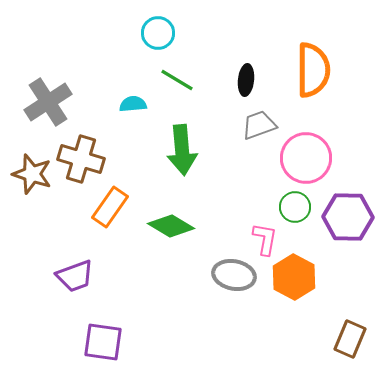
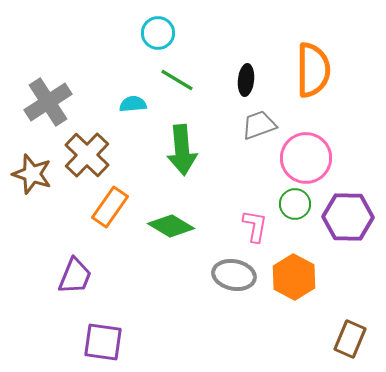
brown cross: moved 6 px right, 4 px up; rotated 27 degrees clockwise
green circle: moved 3 px up
pink L-shape: moved 10 px left, 13 px up
purple trapezoid: rotated 48 degrees counterclockwise
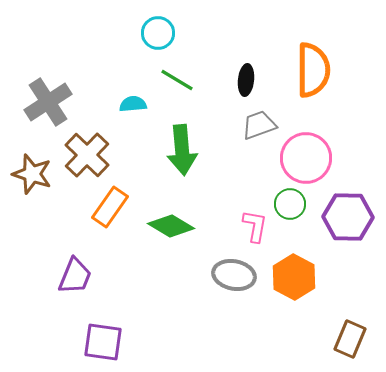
green circle: moved 5 px left
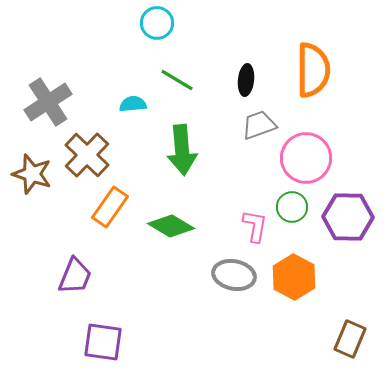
cyan circle: moved 1 px left, 10 px up
green circle: moved 2 px right, 3 px down
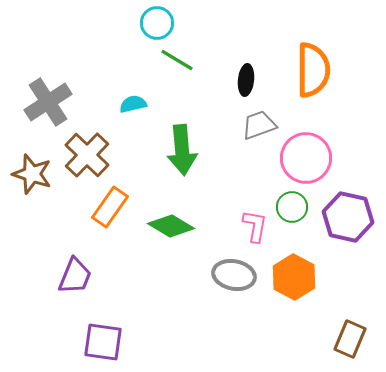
green line: moved 20 px up
cyan semicircle: rotated 8 degrees counterclockwise
purple hexagon: rotated 12 degrees clockwise
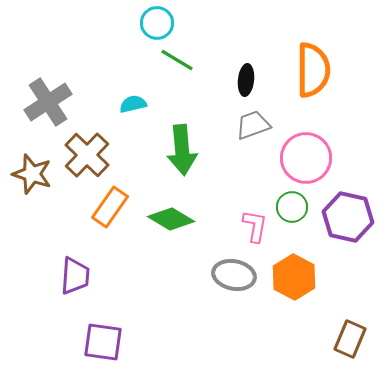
gray trapezoid: moved 6 px left
green diamond: moved 7 px up
purple trapezoid: rotated 18 degrees counterclockwise
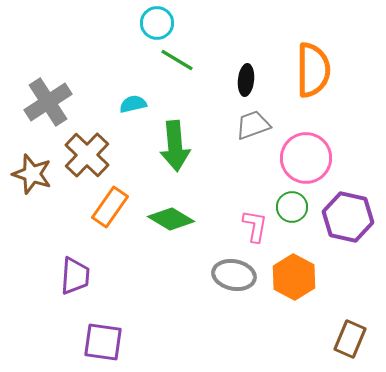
green arrow: moved 7 px left, 4 px up
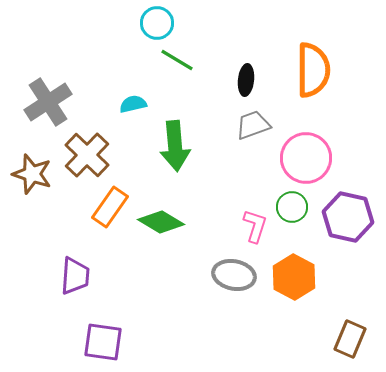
green diamond: moved 10 px left, 3 px down
pink L-shape: rotated 8 degrees clockwise
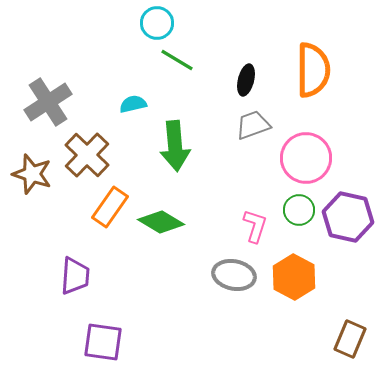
black ellipse: rotated 8 degrees clockwise
green circle: moved 7 px right, 3 px down
